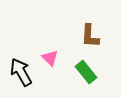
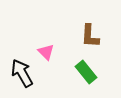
pink triangle: moved 4 px left, 6 px up
black arrow: moved 1 px right, 1 px down
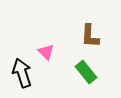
black arrow: rotated 12 degrees clockwise
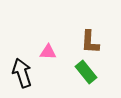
brown L-shape: moved 6 px down
pink triangle: moved 2 px right; rotated 42 degrees counterclockwise
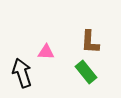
pink triangle: moved 2 px left
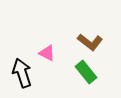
brown L-shape: rotated 55 degrees counterclockwise
pink triangle: moved 1 px right, 1 px down; rotated 24 degrees clockwise
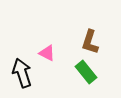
brown L-shape: rotated 70 degrees clockwise
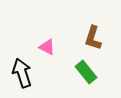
brown L-shape: moved 3 px right, 4 px up
pink triangle: moved 6 px up
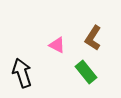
brown L-shape: rotated 15 degrees clockwise
pink triangle: moved 10 px right, 2 px up
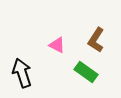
brown L-shape: moved 3 px right, 2 px down
green rectangle: rotated 15 degrees counterclockwise
